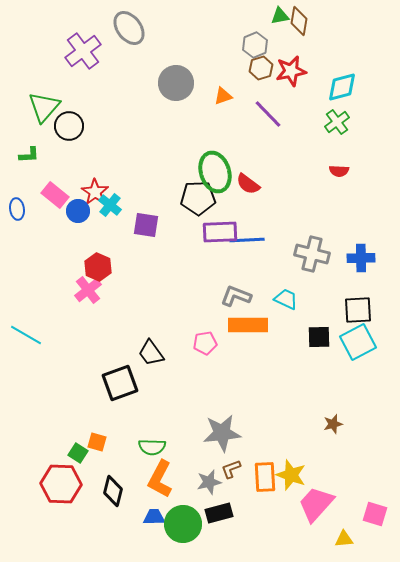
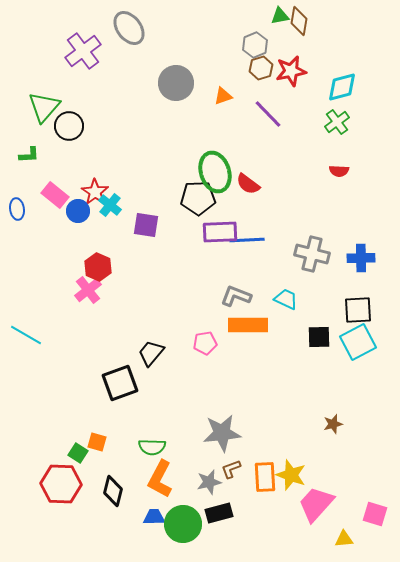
black trapezoid at (151, 353): rotated 76 degrees clockwise
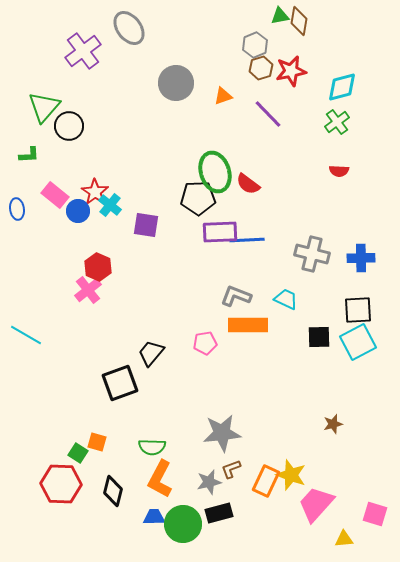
orange rectangle at (265, 477): moved 1 px right, 4 px down; rotated 28 degrees clockwise
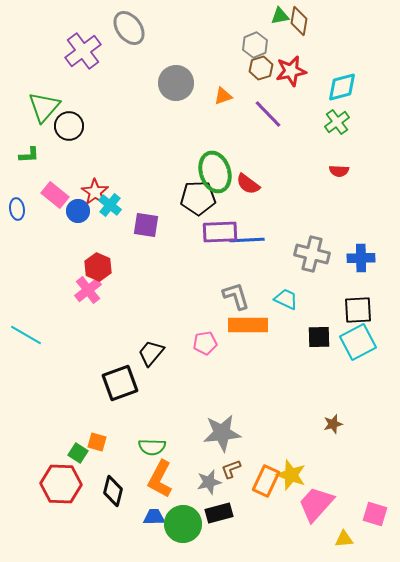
gray L-shape at (236, 296): rotated 52 degrees clockwise
